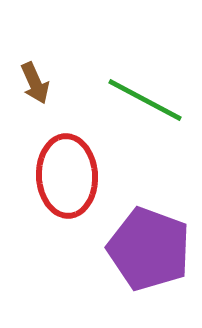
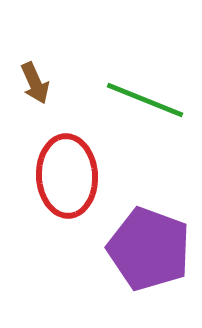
green line: rotated 6 degrees counterclockwise
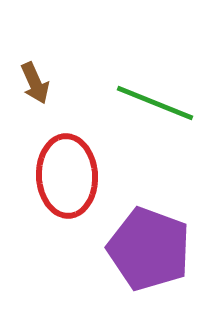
green line: moved 10 px right, 3 px down
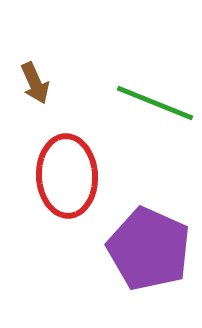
purple pentagon: rotated 4 degrees clockwise
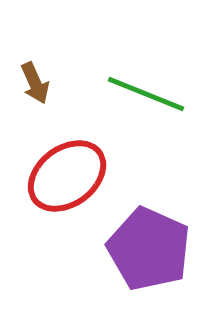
green line: moved 9 px left, 9 px up
red ellipse: rotated 56 degrees clockwise
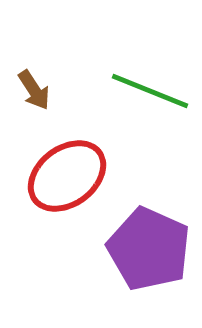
brown arrow: moved 1 px left, 7 px down; rotated 9 degrees counterclockwise
green line: moved 4 px right, 3 px up
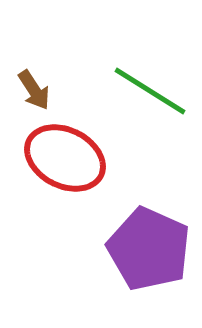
green line: rotated 10 degrees clockwise
red ellipse: moved 2 px left, 18 px up; rotated 64 degrees clockwise
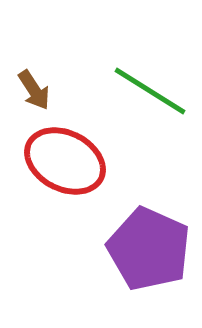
red ellipse: moved 3 px down
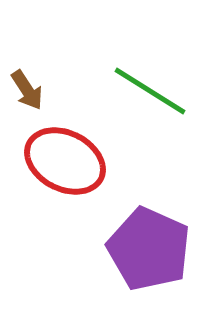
brown arrow: moved 7 px left
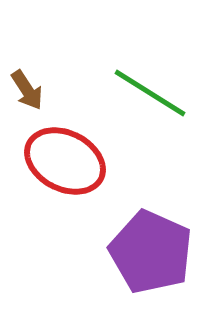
green line: moved 2 px down
purple pentagon: moved 2 px right, 3 px down
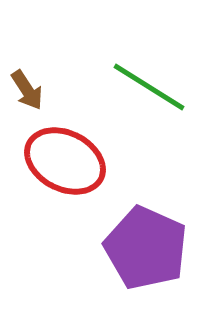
green line: moved 1 px left, 6 px up
purple pentagon: moved 5 px left, 4 px up
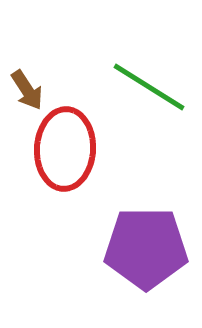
red ellipse: moved 12 px up; rotated 66 degrees clockwise
purple pentagon: rotated 24 degrees counterclockwise
